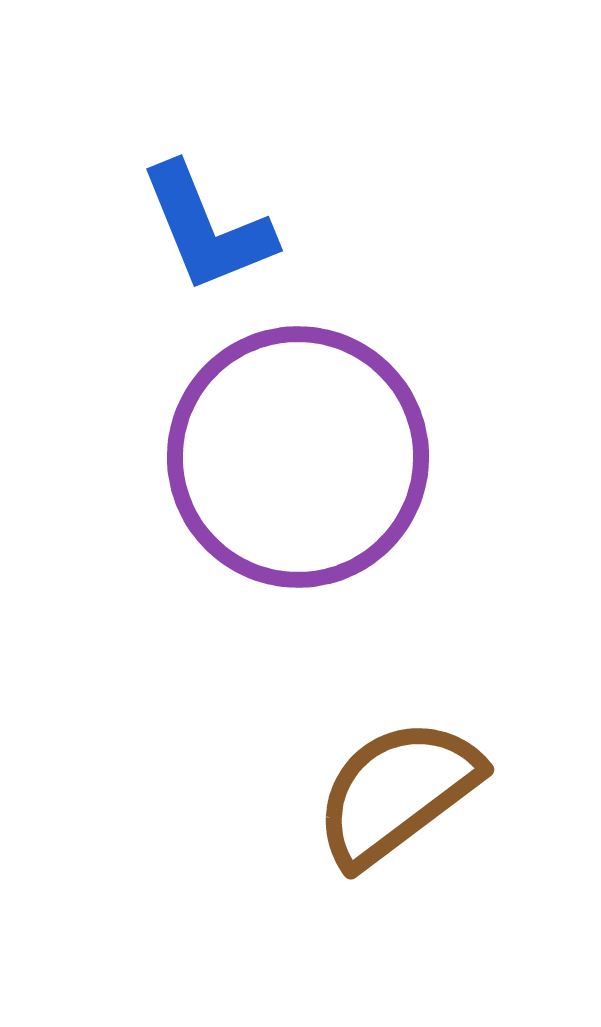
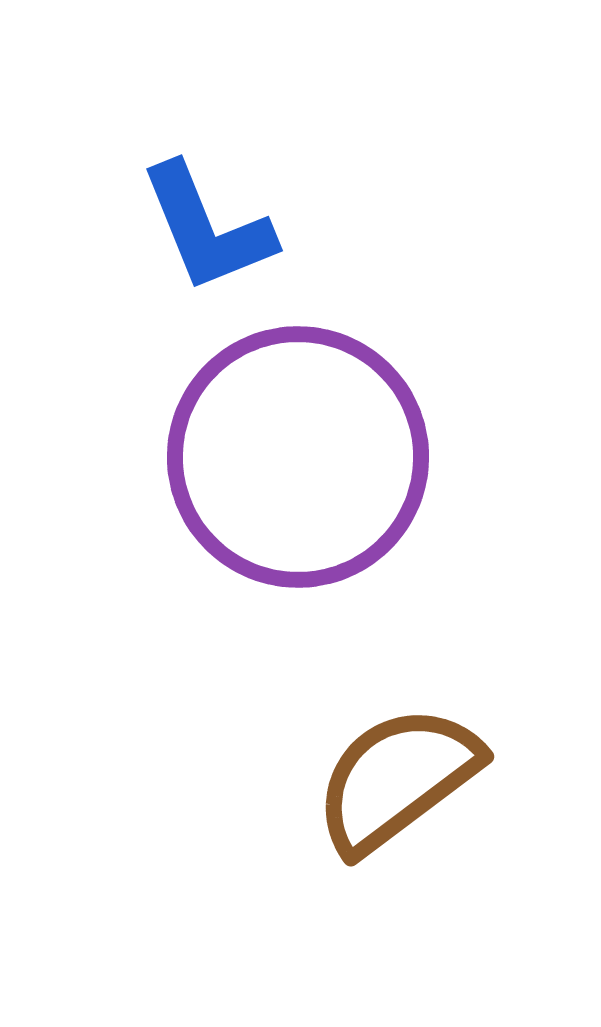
brown semicircle: moved 13 px up
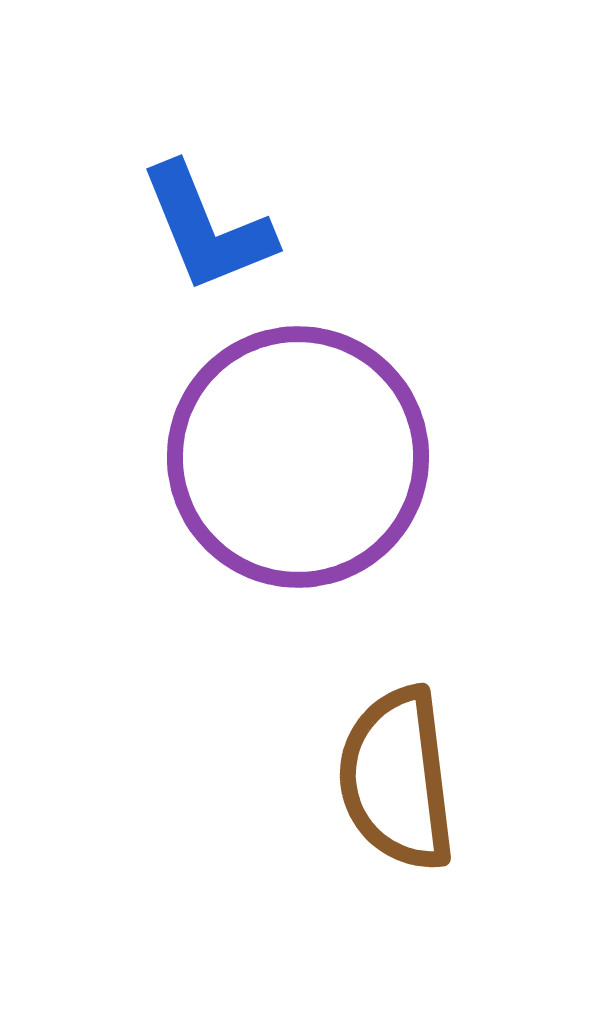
brown semicircle: rotated 60 degrees counterclockwise
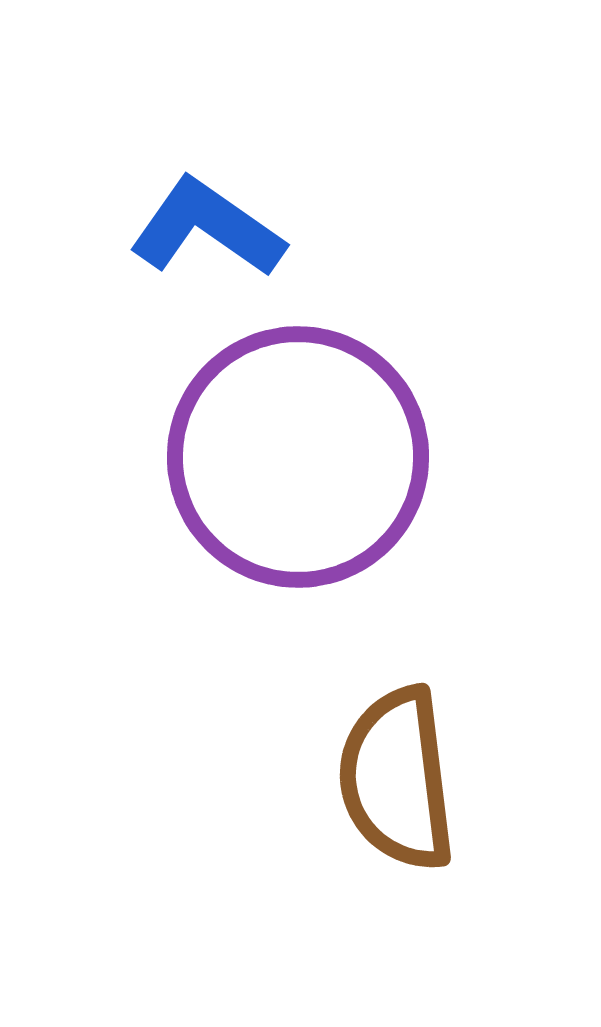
blue L-shape: rotated 147 degrees clockwise
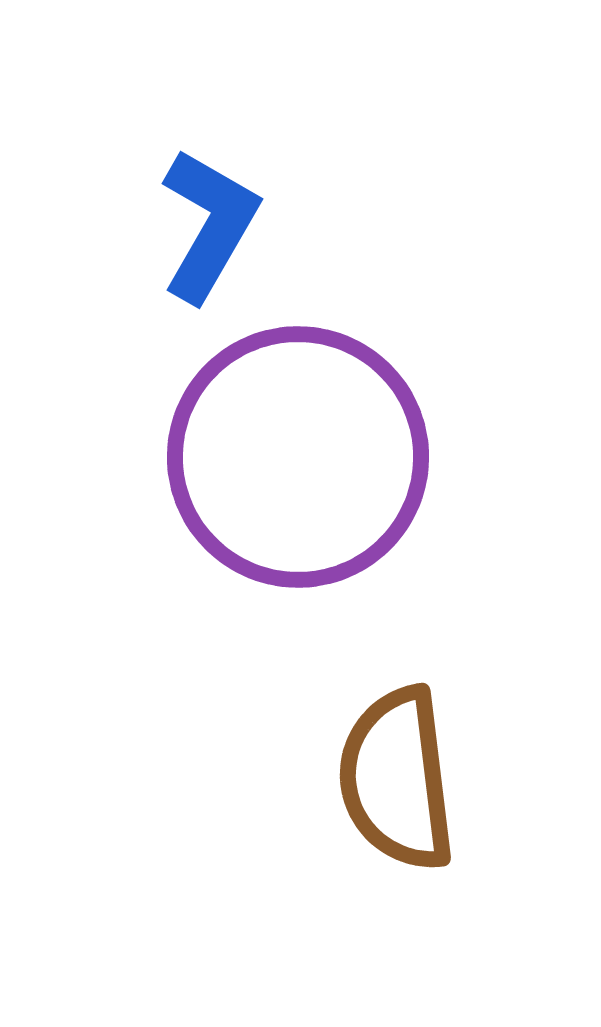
blue L-shape: moved 2 px right, 3 px up; rotated 85 degrees clockwise
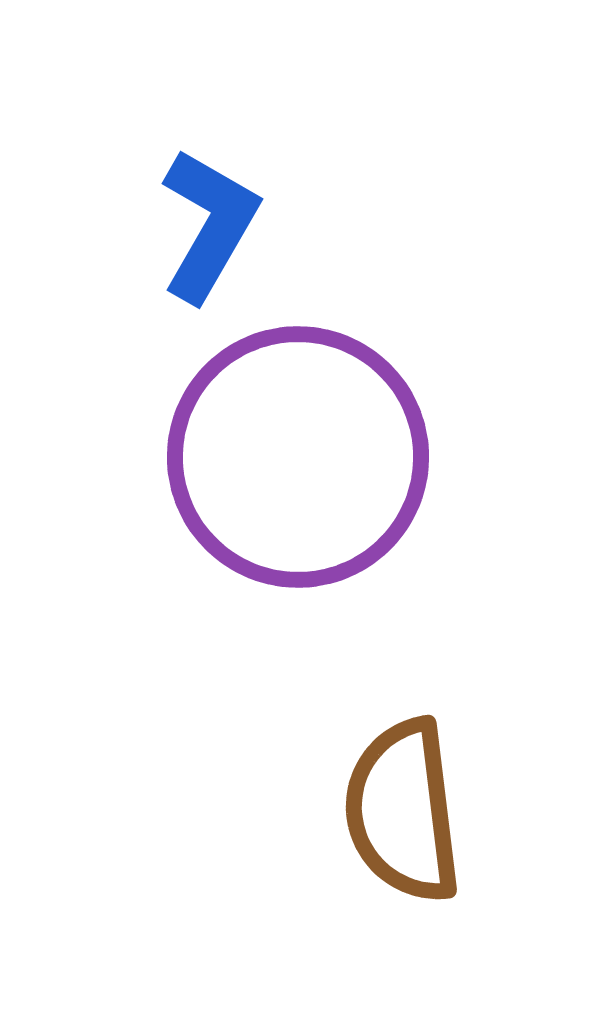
brown semicircle: moved 6 px right, 32 px down
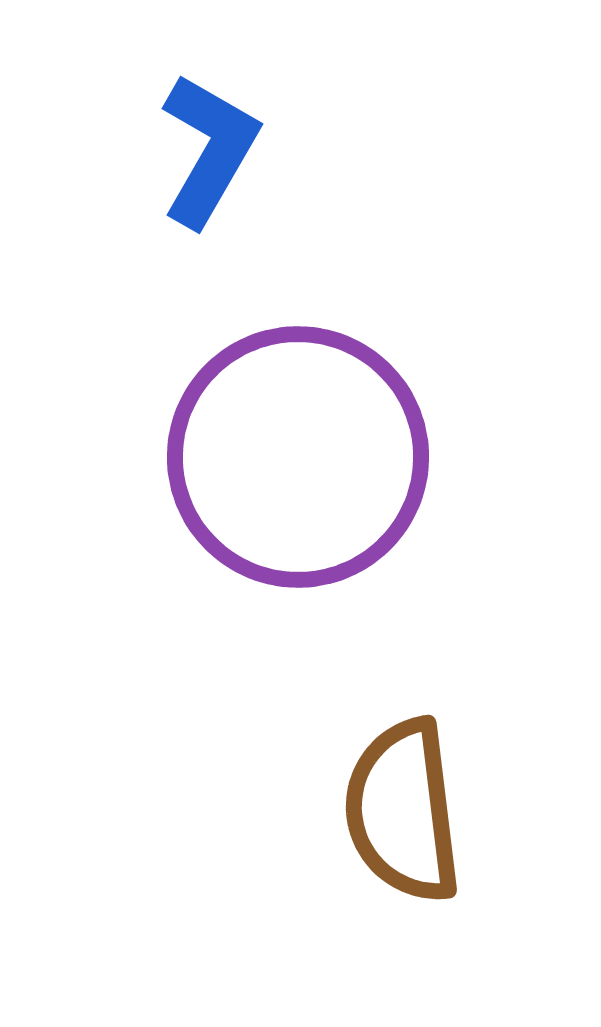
blue L-shape: moved 75 px up
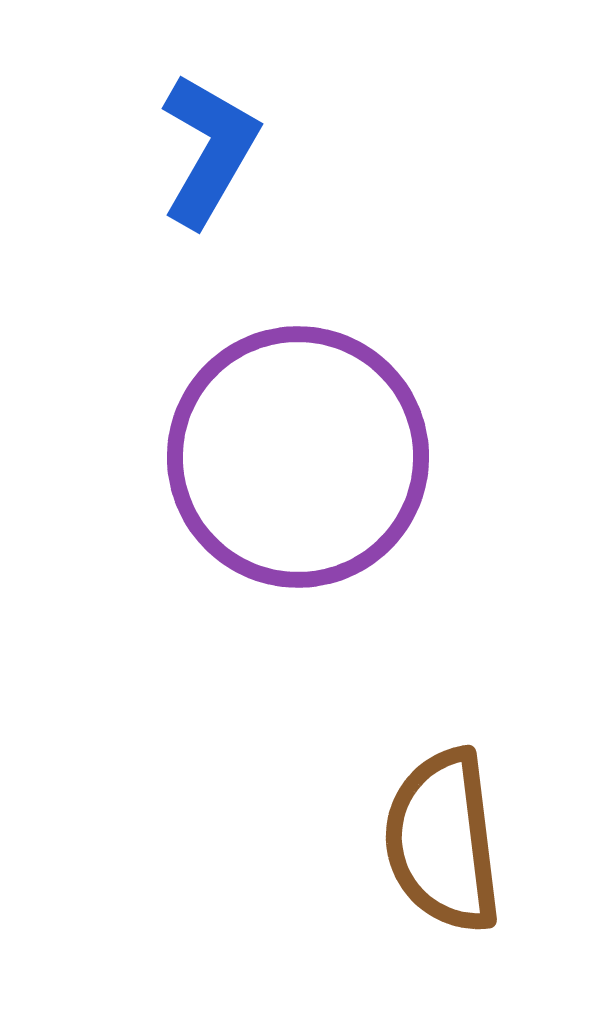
brown semicircle: moved 40 px right, 30 px down
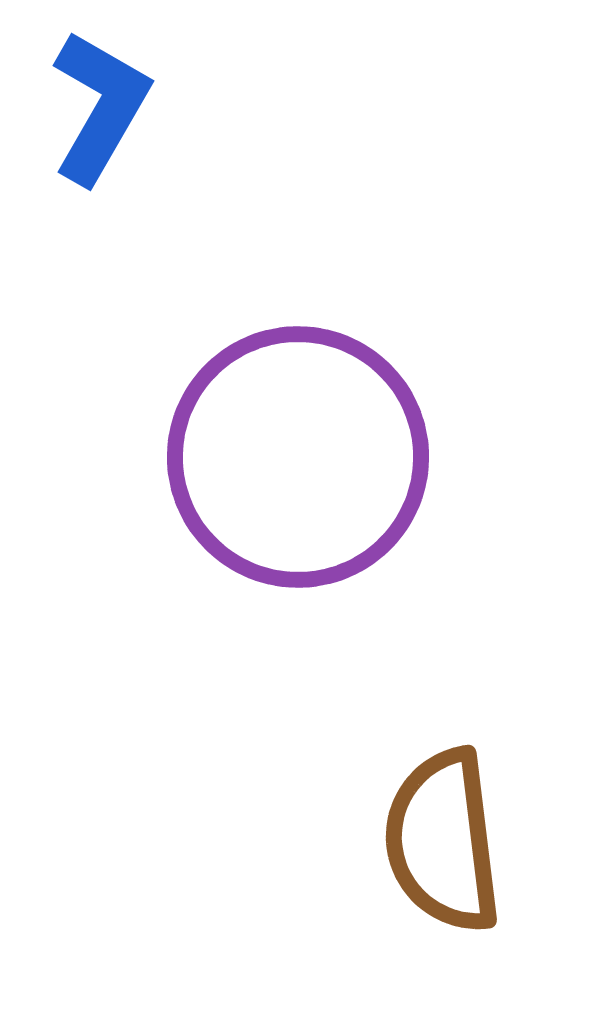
blue L-shape: moved 109 px left, 43 px up
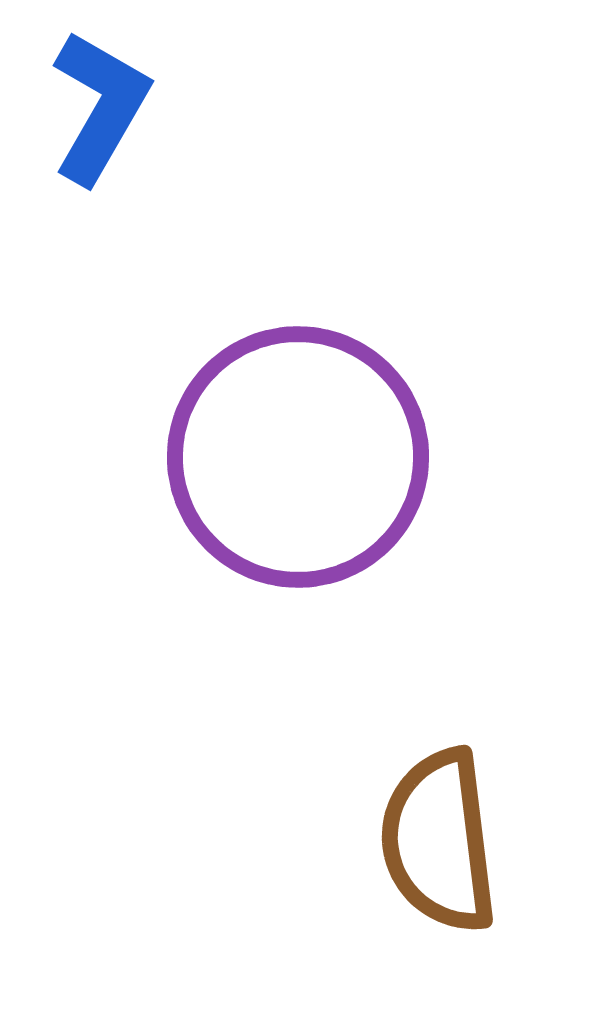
brown semicircle: moved 4 px left
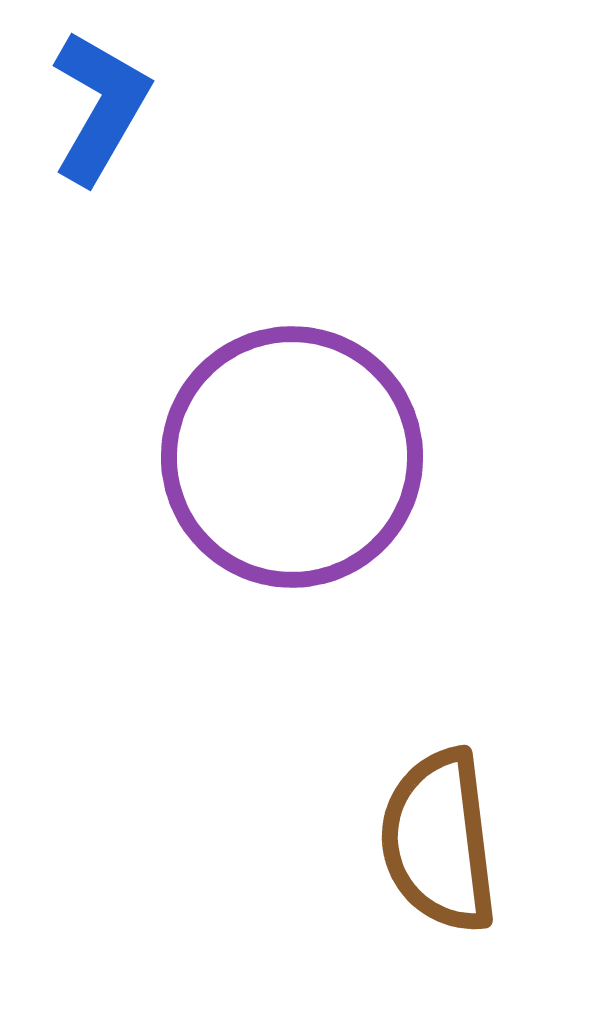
purple circle: moved 6 px left
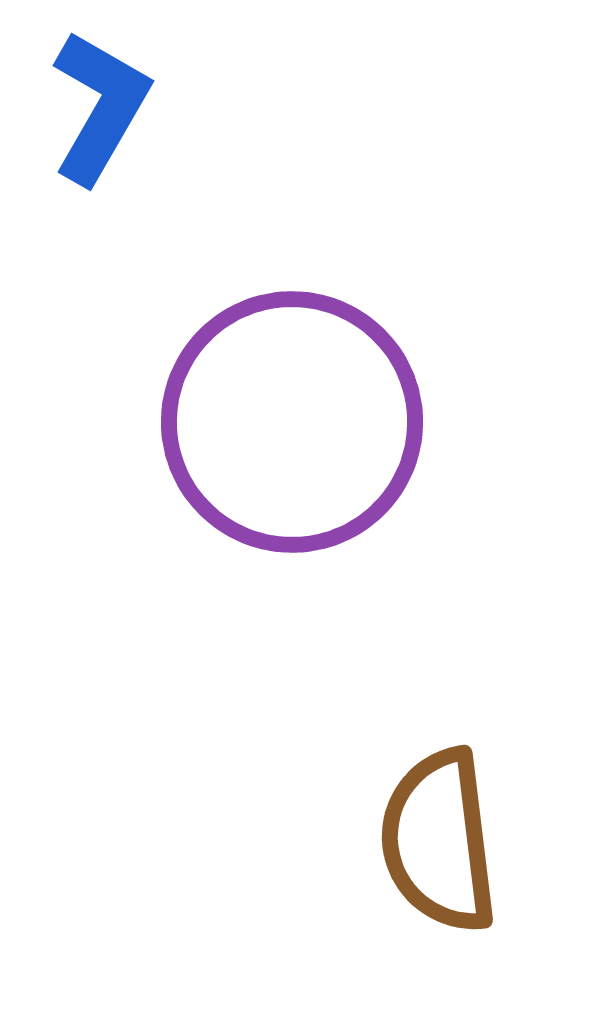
purple circle: moved 35 px up
